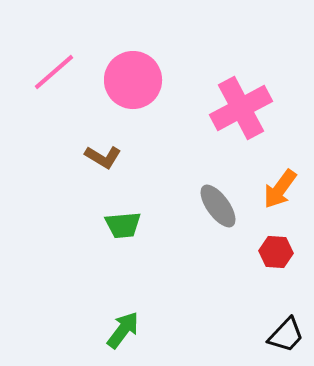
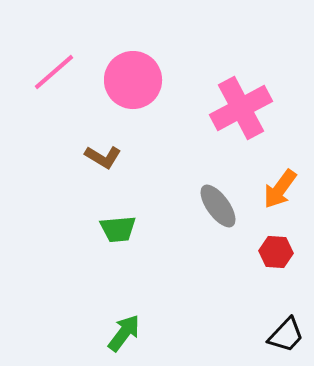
green trapezoid: moved 5 px left, 4 px down
green arrow: moved 1 px right, 3 px down
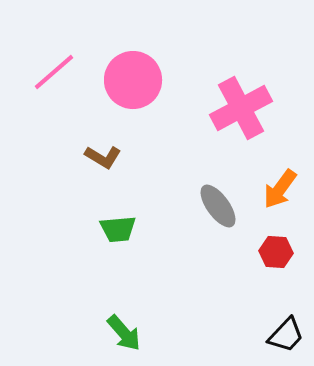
green arrow: rotated 102 degrees clockwise
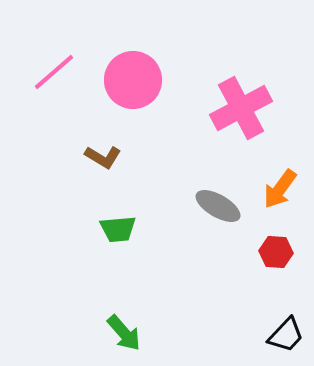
gray ellipse: rotated 24 degrees counterclockwise
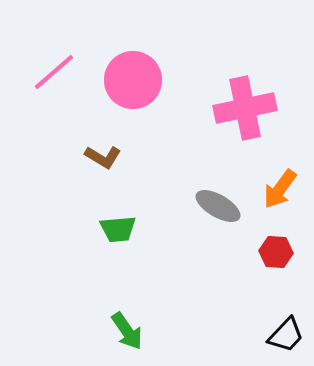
pink cross: moved 4 px right; rotated 16 degrees clockwise
green arrow: moved 3 px right, 2 px up; rotated 6 degrees clockwise
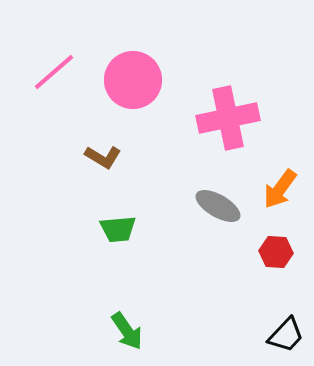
pink cross: moved 17 px left, 10 px down
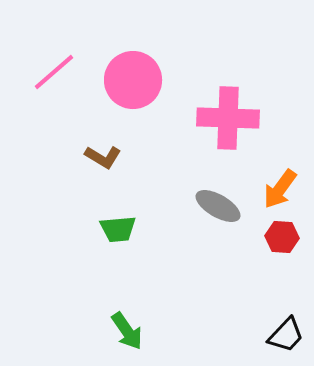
pink cross: rotated 14 degrees clockwise
red hexagon: moved 6 px right, 15 px up
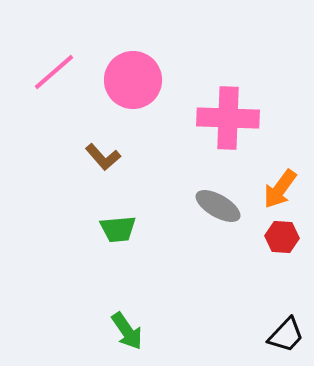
brown L-shape: rotated 18 degrees clockwise
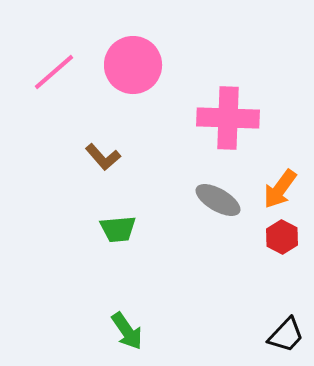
pink circle: moved 15 px up
gray ellipse: moved 6 px up
red hexagon: rotated 24 degrees clockwise
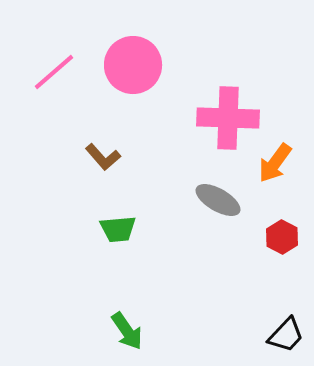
orange arrow: moved 5 px left, 26 px up
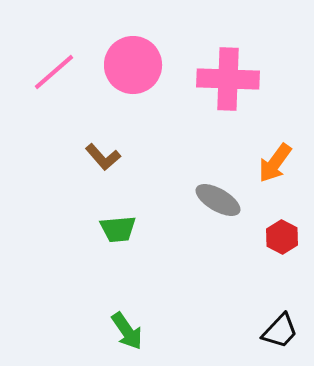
pink cross: moved 39 px up
black trapezoid: moved 6 px left, 4 px up
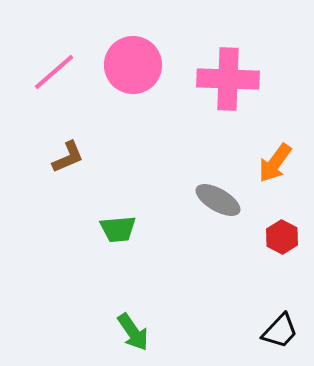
brown L-shape: moved 35 px left; rotated 72 degrees counterclockwise
green arrow: moved 6 px right, 1 px down
